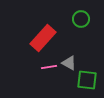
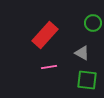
green circle: moved 12 px right, 4 px down
red rectangle: moved 2 px right, 3 px up
gray triangle: moved 13 px right, 10 px up
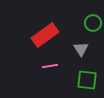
red rectangle: rotated 12 degrees clockwise
gray triangle: moved 1 px left, 4 px up; rotated 28 degrees clockwise
pink line: moved 1 px right, 1 px up
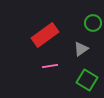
gray triangle: rotated 28 degrees clockwise
green square: rotated 25 degrees clockwise
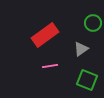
green square: rotated 10 degrees counterclockwise
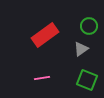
green circle: moved 4 px left, 3 px down
pink line: moved 8 px left, 12 px down
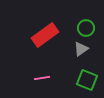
green circle: moved 3 px left, 2 px down
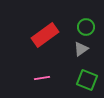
green circle: moved 1 px up
